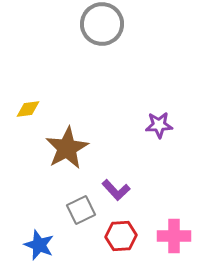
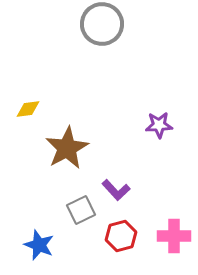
red hexagon: rotated 12 degrees counterclockwise
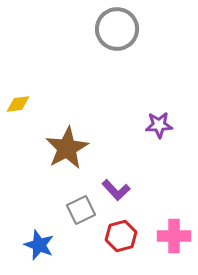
gray circle: moved 15 px right, 5 px down
yellow diamond: moved 10 px left, 5 px up
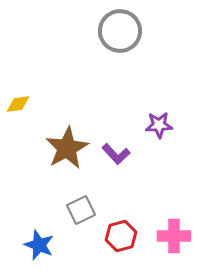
gray circle: moved 3 px right, 2 px down
purple L-shape: moved 36 px up
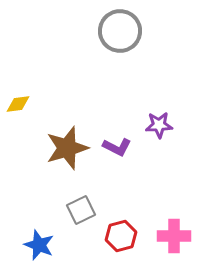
brown star: rotated 12 degrees clockwise
purple L-shape: moved 1 px right, 7 px up; rotated 20 degrees counterclockwise
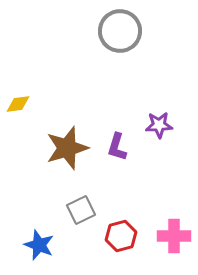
purple L-shape: rotated 80 degrees clockwise
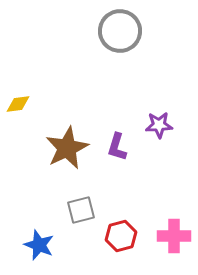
brown star: rotated 9 degrees counterclockwise
gray square: rotated 12 degrees clockwise
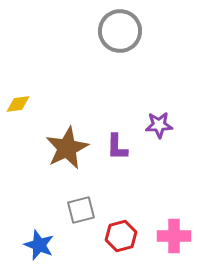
purple L-shape: rotated 16 degrees counterclockwise
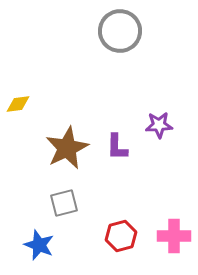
gray square: moved 17 px left, 7 px up
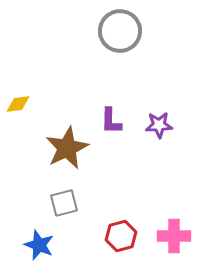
purple L-shape: moved 6 px left, 26 px up
